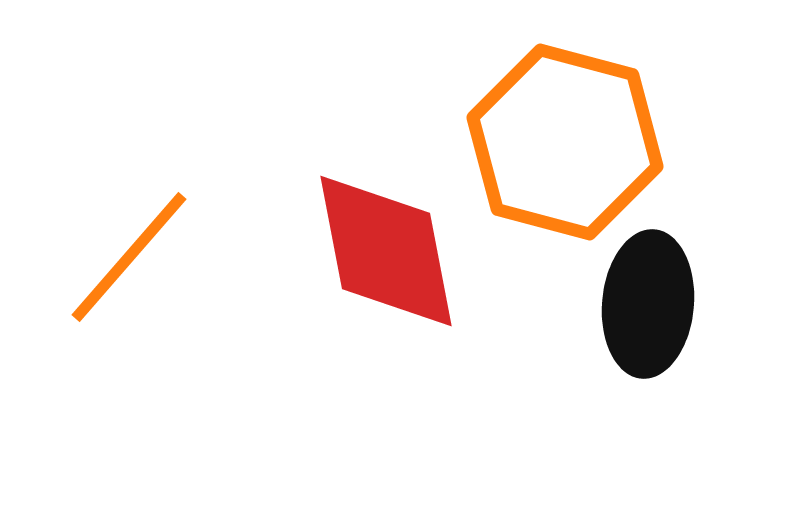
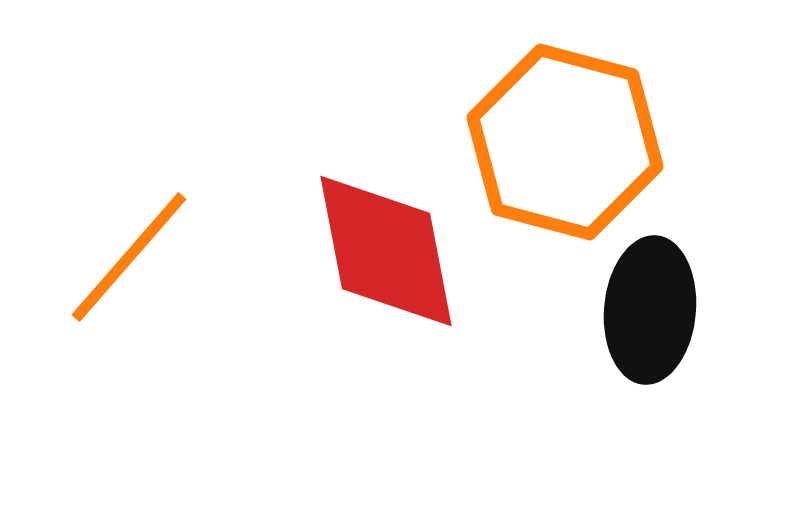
black ellipse: moved 2 px right, 6 px down
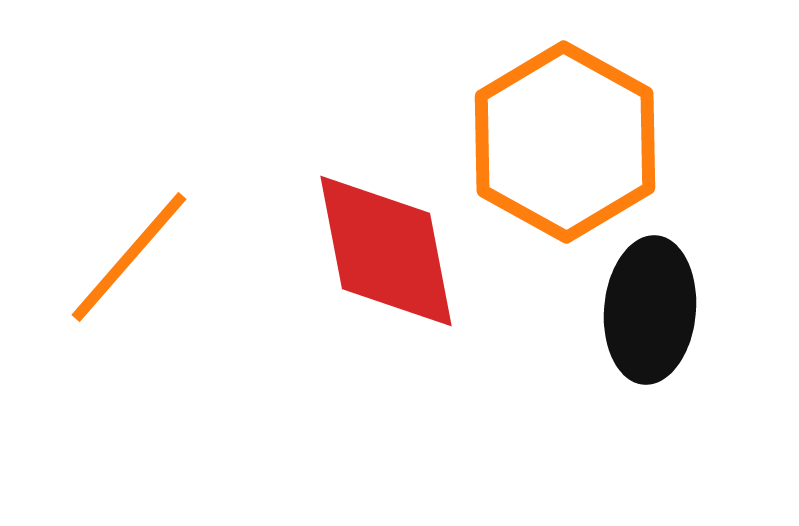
orange hexagon: rotated 14 degrees clockwise
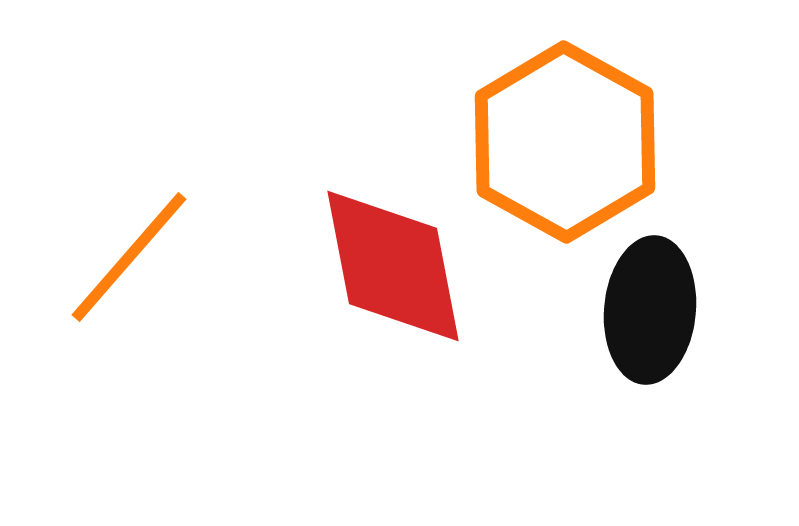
red diamond: moved 7 px right, 15 px down
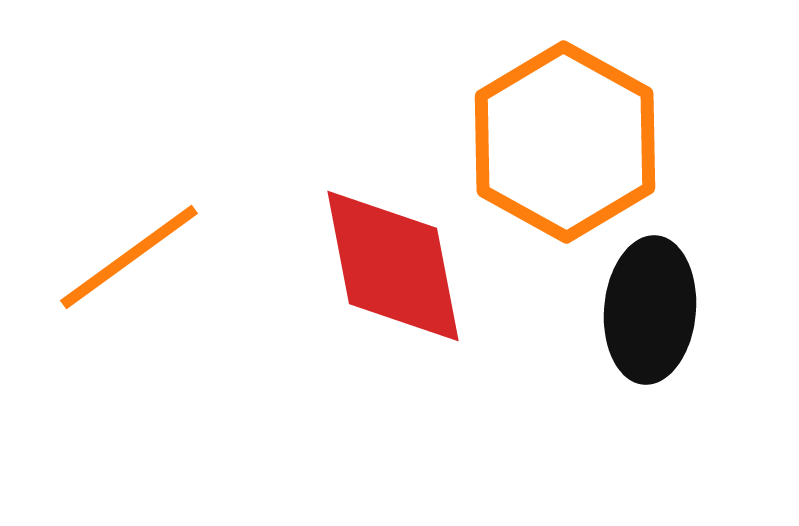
orange line: rotated 13 degrees clockwise
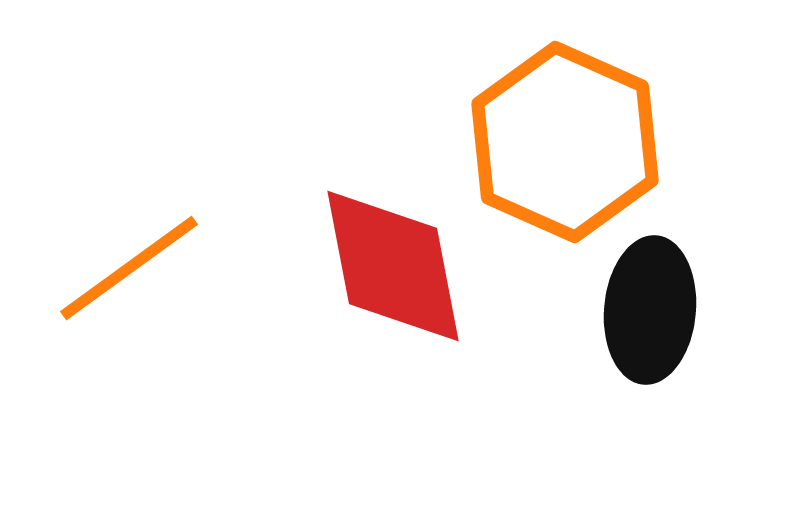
orange hexagon: rotated 5 degrees counterclockwise
orange line: moved 11 px down
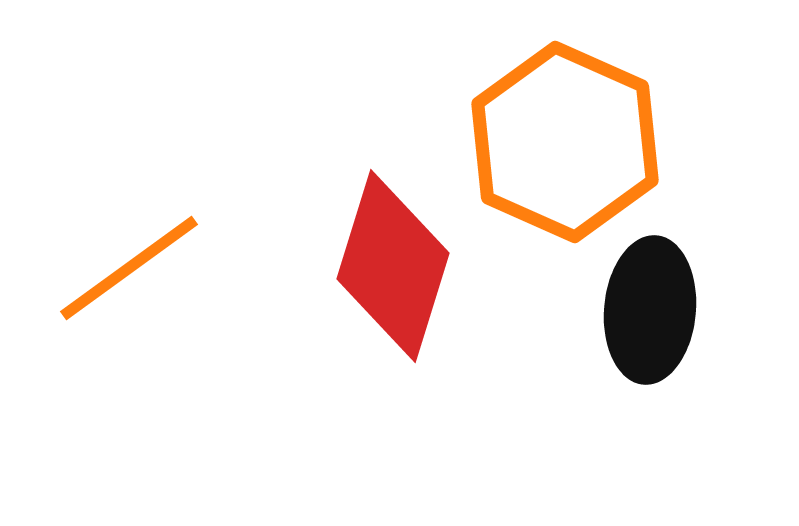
red diamond: rotated 28 degrees clockwise
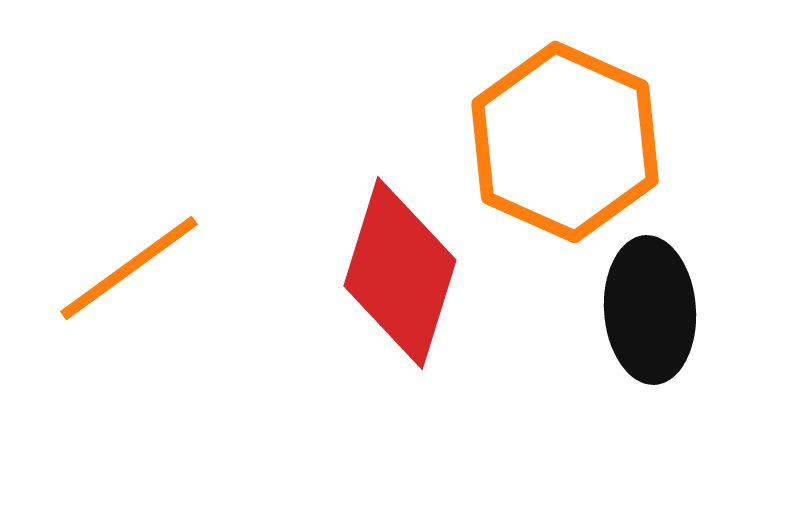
red diamond: moved 7 px right, 7 px down
black ellipse: rotated 9 degrees counterclockwise
